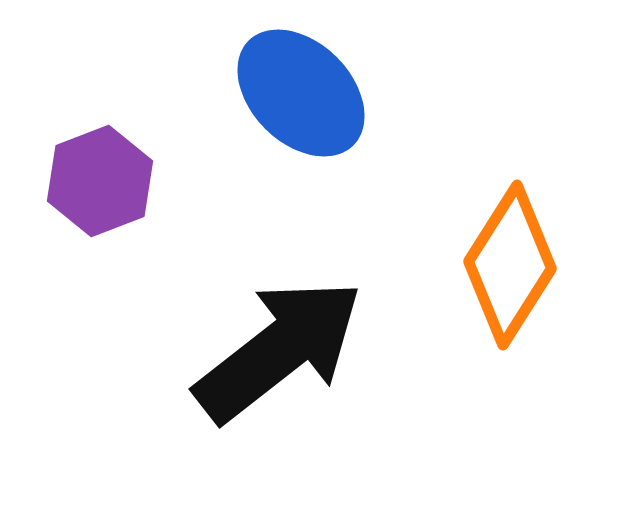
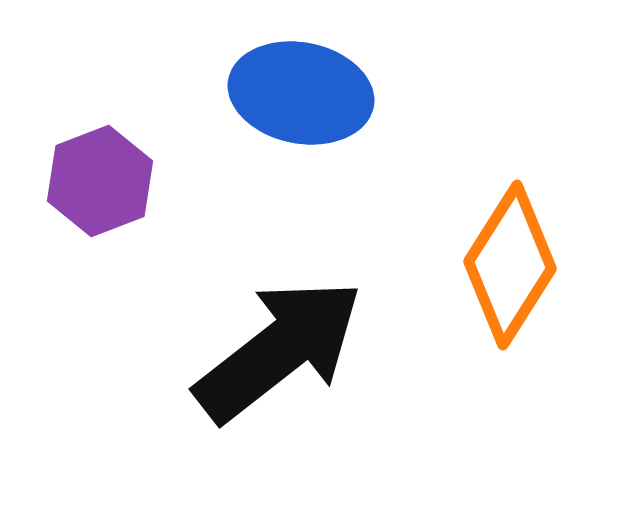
blue ellipse: rotated 34 degrees counterclockwise
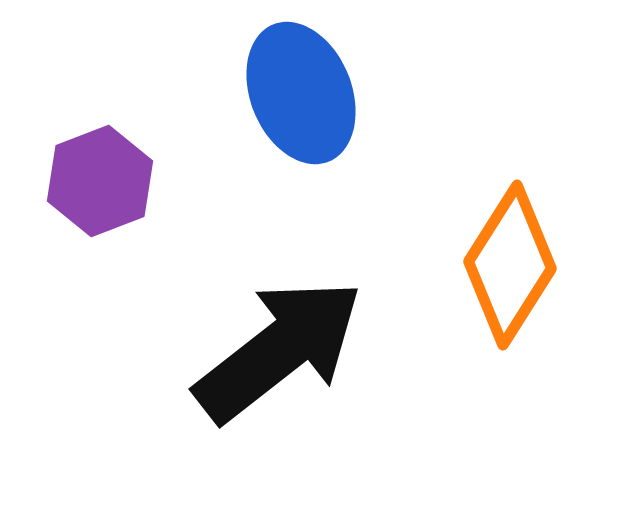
blue ellipse: rotated 57 degrees clockwise
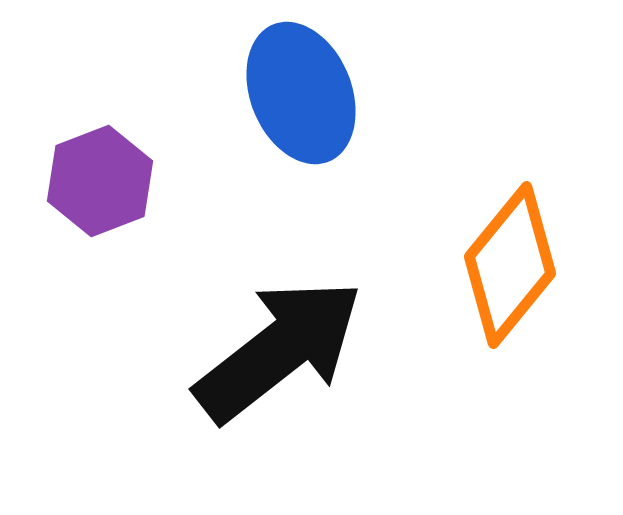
orange diamond: rotated 7 degrees clockwise
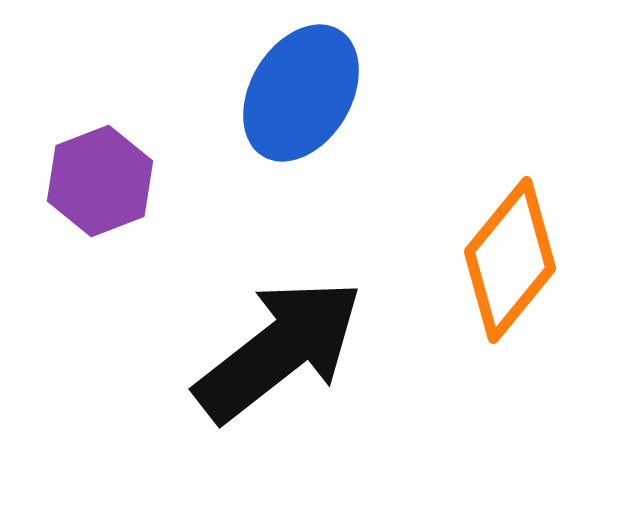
blue ellipse: rotated 53 degrees clockwise
orange diamond: moved 5 px up
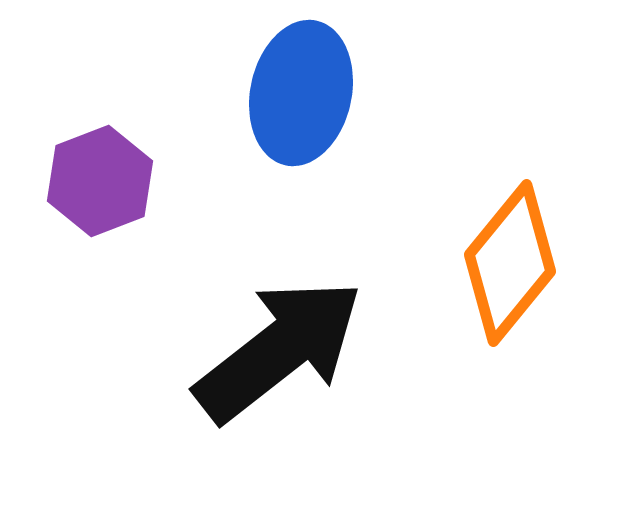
blue ellipse: rotated 19 degrees counterclockwise
orange diamond: moved 3 px down
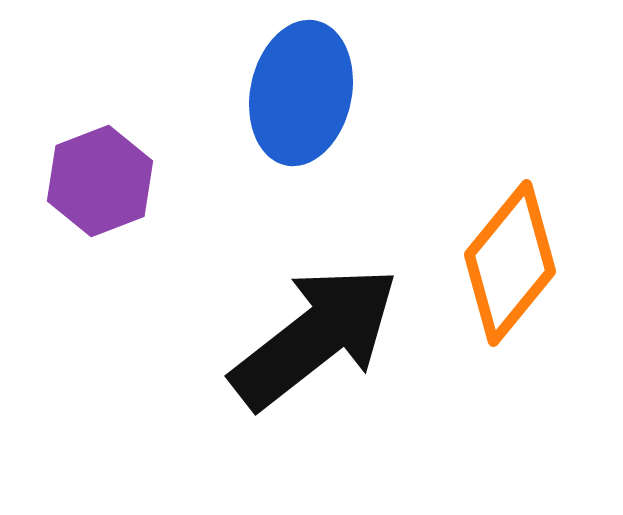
black arrow: moved 36 px right, 13 px up
